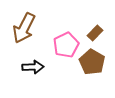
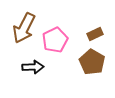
brown rectangle: moved 1 px down; rotated 21 degrees clockwise
pink pentagon: moved 11 px left, 5 px up
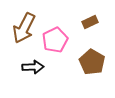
brown rectangle: moved 5 px left, 12 px up
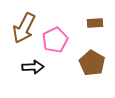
brown rectangle: moved 5 px right, 1 px down; rotated 21 degrees clockwise
brown pentagon: moved 1 px down
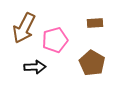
pink pentagon: rotated 10 degrees clockwise
black arrow: moved 2 px right
